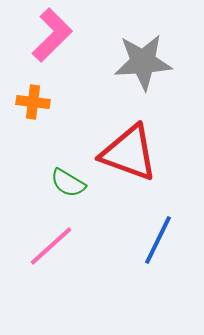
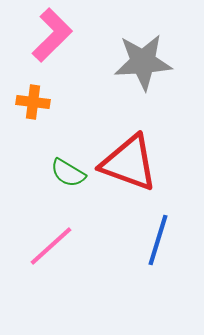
red triangle: moved 10 px down
green semicircle: moved 10 px up
blue line: rotated 9 degrees counterclockwise
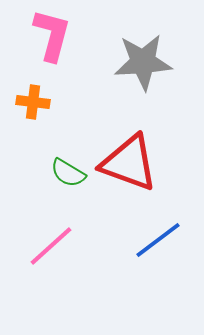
pink L-shape: rotated 30 degrees counterclockwise
blue line: rotated 36 degrees clockwise
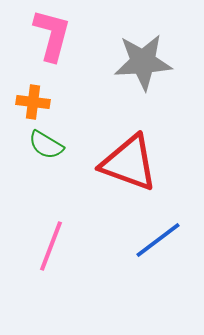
green semicircle: moved 22 px left, 28 px up
pink line: rotated 27 degrees counterclockwise
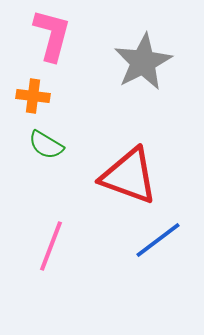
gray star: rotated 24 degrees counterclockwise
orange cross: moved 6 px up
red triangle: moved 13 px down
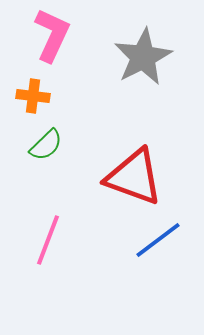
pink L-shape: rotated 10 degrees clockwise
gray star: moved 5 px up
green semicircle: rotated 75 degrees counterclockwise
red triangle: moved 5 px right, 1 px down
pink line: moved 3 px left, 6 px up
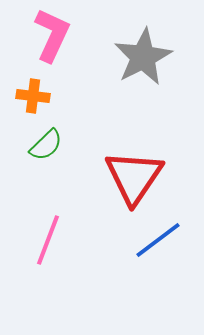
red triangle: rotated 44 degrees clockwise
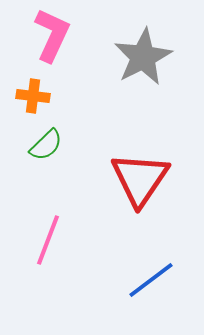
red triangle: moved 6 px right, 2 px down
blue line: moved 7 px left, 40 px down
